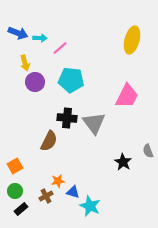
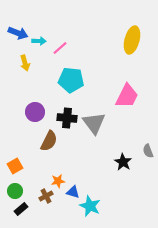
cyan arrow: moved 1 px left, 3 px down
purple circle: moved 30 px down
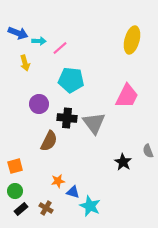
purple circle: moved 4 px right, 8 px up
orange square: rotated 14 degrees clockwise
brown cross: moved 12 px down; rotated 32 degrees counterclockwise
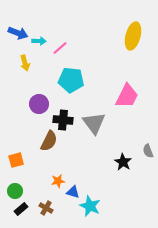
yellow ellipse: moved 1 px right, 4 px up
black cross: moved 4 px left, 2 px down
orange square: moved 1 px right, 6 px up
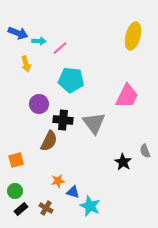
yellow arrow: moved 1 px right, 1 px down
gray semicircle: moved 3 px left
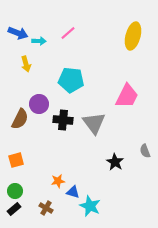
pink line: moved 8 px right, 15 px up
brown semicircle: moved 29 px left, 22 px up
black star: moved 8 px left
black rectangle: moved 7 px left
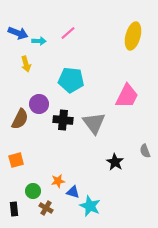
green circle: moved 18 px right
black rectangle: rotated 56 degrees counterclockwise
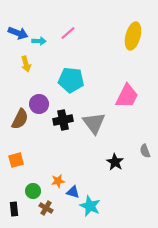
black cross: rotated 18 degrees counterclockwise
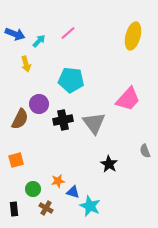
blue arrow: moved 3 px left, 1 px down
cyan arrow: rotated 48 degrees counterclockwise
pink trapezoid: moved 1 px right, 3 px down; rotated 16 degrees clockwise
black star: moved 6 px left, 2 px down
green circle: moved 2 px up
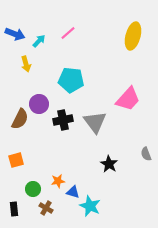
gray triangle: moved 1 px right, 1 px up
gray semicircle: moved 1 px right, 3 px down
